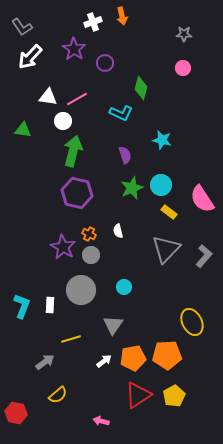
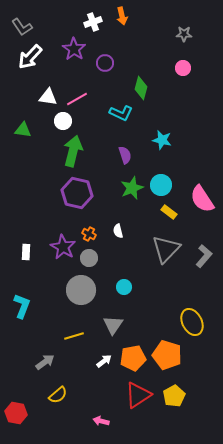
gray circle at (91, 255): moved 2 px left, 3 px down
white rectangle at (50, 305): moved 24 px left, 53 px up
yellow line at (71, 339): moved 3 px right, 3 px up
orange pentagon at (167, 355): rotated 20 degrees clockwise
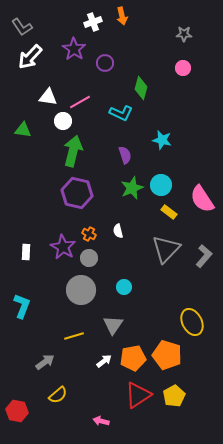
pink line at (77, 99): moved 3 px right, 3 px down
red hexagon at (16, 413): moved 1 px right, 2 px up
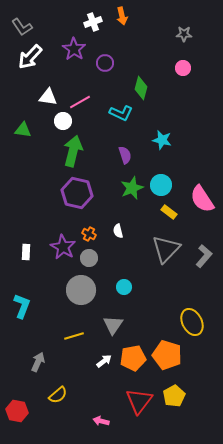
gray arrow at (45, 362): moved 7 px left; rotated 30 degrees counterclockwise
red triangle at (138, 395): moved 1 px right, 6 px down; rotated 20 degrees counterclockwise
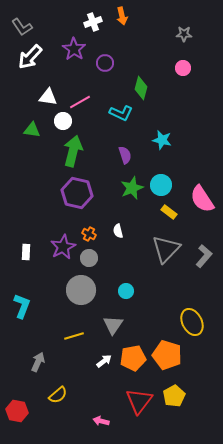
green triangle at (23, 130): moved 9 px right
purple star at (63, 247): rotated 15 degrees clockwise
cyan circle at (124, 287): moved 2 px right, 4 px down
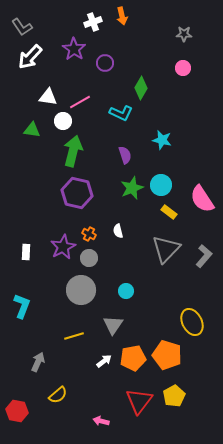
green diamond at (141, 88): rotated 15 degrees clockwise
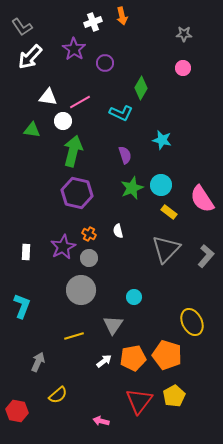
gray L-shape at (204, 256): moved 2 px right
cyan circle at (126, 291): moved 8 px right, 6 px down
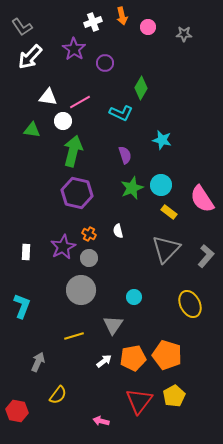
pink circle at (183, 68): moved 35 px left, 41 px up
yellow ellipse at (192, 322): moved 2 px left, 18 px up
yellow semicircle at (58, 395): rotated 12 degrees counterclockwise
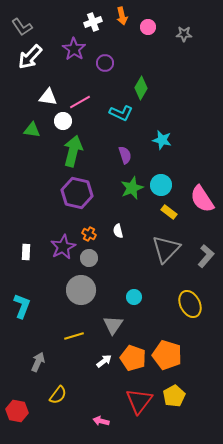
orange pentagon at (133, 358): rotated 30 degrees clockwise
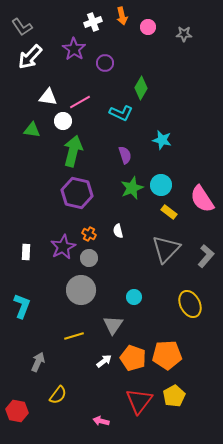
orange pentagon at (167, 355): rotated 20 degrees counterclockwise
